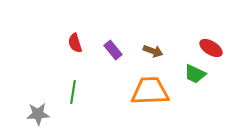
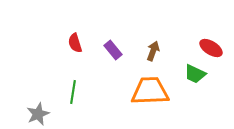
brown arrow: rotated 90 degrees counterclockwise
gray star: rotated 20 degrees counterclockwise
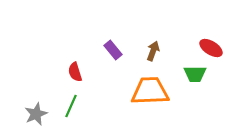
red semicircle: moved 29 px down
green trapezoid: rotated 25 degrees counterclockwise
green line: moved 2 px left, 14 px down; rotated 15 degrees clockwise
gray star: moved 2 px left
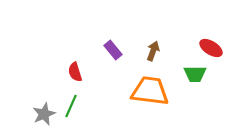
orange trapezoid: rotated 9 degrees clockwise
gray star: moved 8 px right
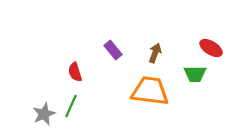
brown arrow: moved 2 px right, 2 px down
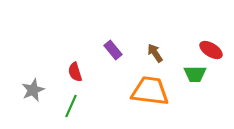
red ellipse: moved 2 px down
brown arrow: rotated 54 degrees counterclockwise
gray star: moved 11 px left, 24 px up
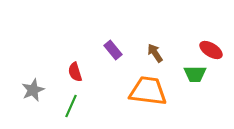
orange trapezoid: moved 2 px left
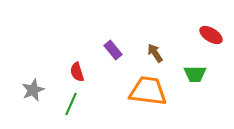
red ellipse: moved 15 px up
red semicircle: moved 2 px right
green line: moved 2 px up
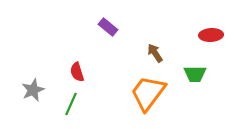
red ellipse: rotated 35 degrees counterclockwise
purple rectangle: moved 5 px left, 23 px up; rotated 12 degrees counterclockwise
orange trapezoid: moved 2 px down; rotated 60 degrees counterclockwise
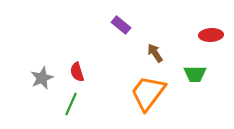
purple rectangle: moved 13 px right, 2 px up
gray star: moved 9 px right, 12 px up
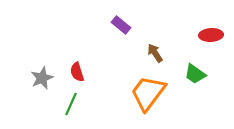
green trapezoid: rotated 35 degrees clockwise
